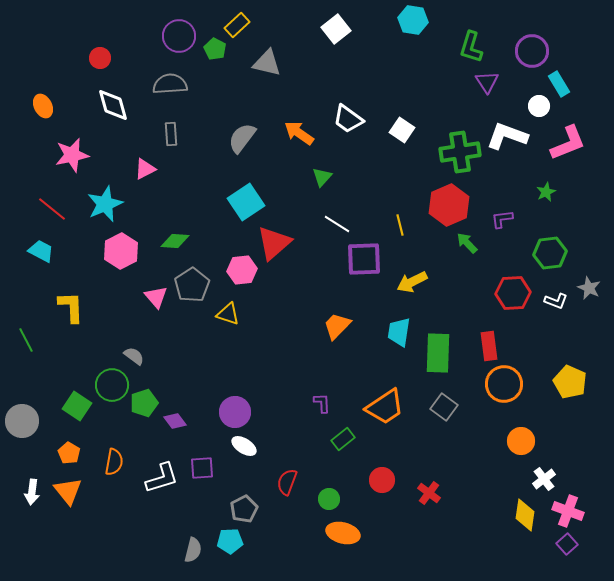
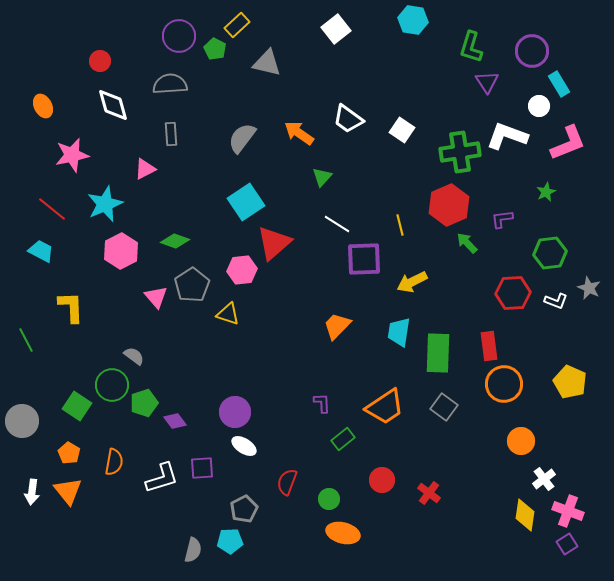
red circle at (100, 58): moved 3 px down
green diamond at (175, 241): rotated 16 degrees clockwise
purple square at (567, 544): rotated 10 degrees clockwise
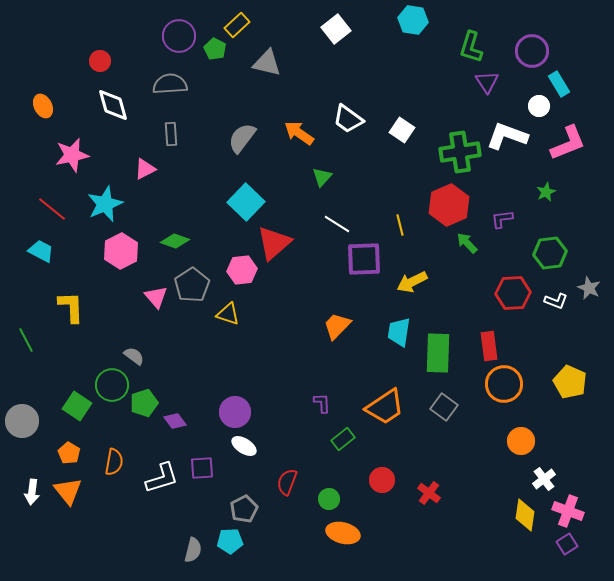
cyan square at (246, 202): rotated 12 degrees counterclockwise
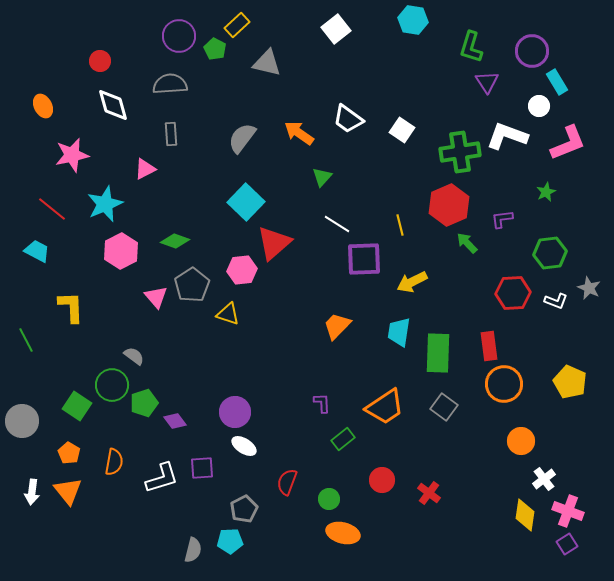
cyan rectangle at (559, 84): moved 2 px left, 2 px up
cyan trapezoid at (41, 251): moved 4 px left
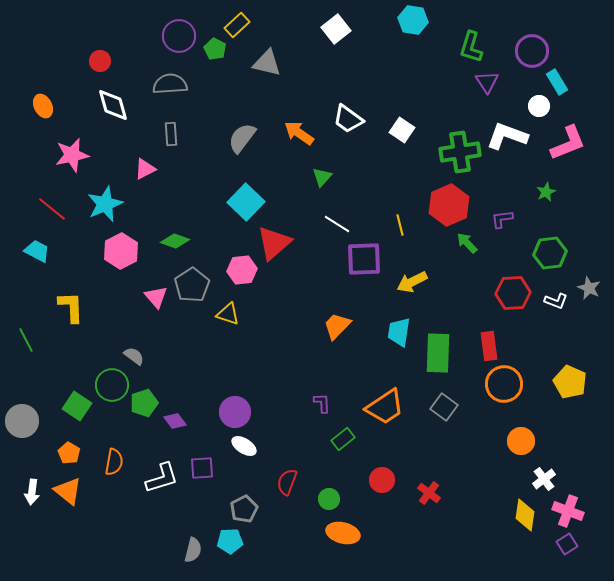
orange triangle at (68, 491): rotated 12 degrees counterclockwise
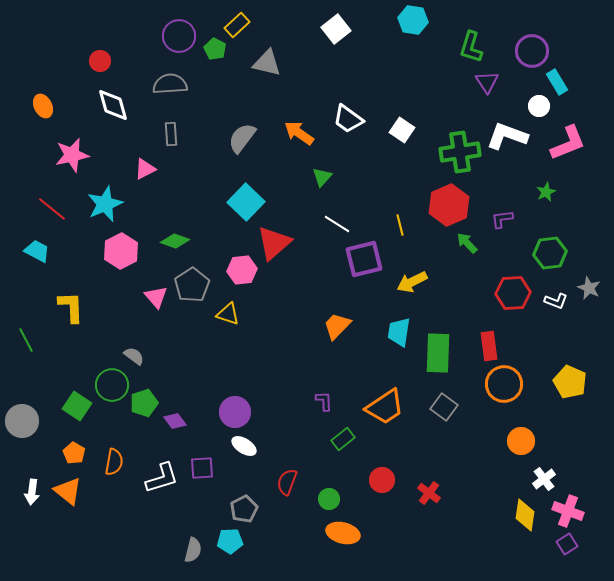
purple square at (364, 259): rotated 12 degrees counterclockwise
purple L-shape at (322, 403): moved 2 px right, 2 px up
orange pentagon at (69, 453): moved 5 px right
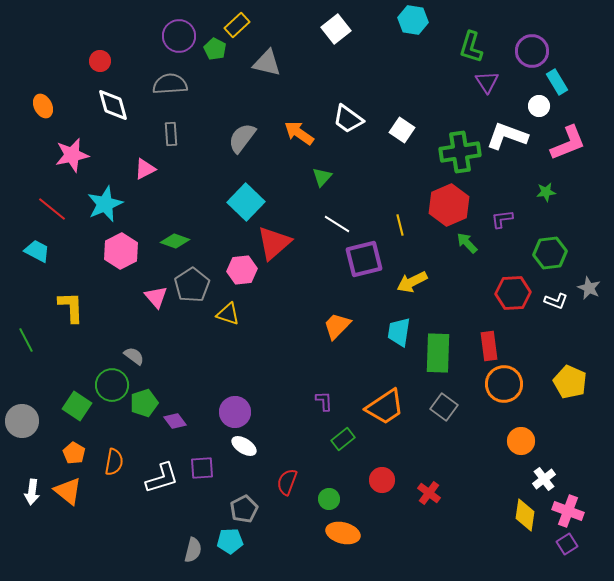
green star at (546, 192): rotated 18 degrees clockwise
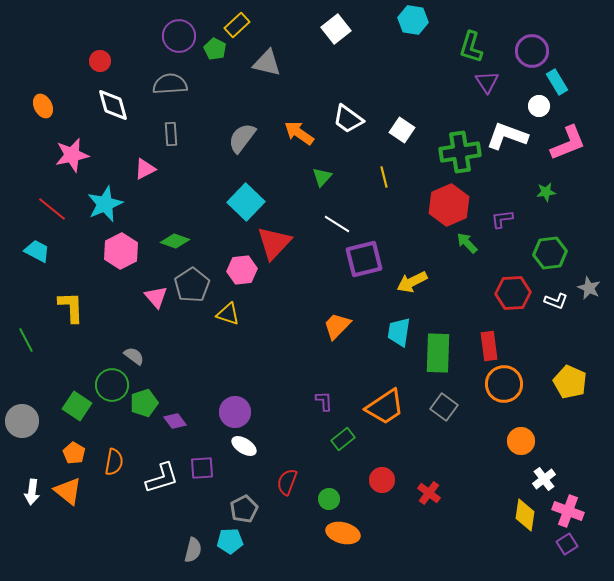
yellow line at (400, 225): moved 16 px left, 48 px up
red triangle at (274, 243): rotated 6 degrees counterclockwise
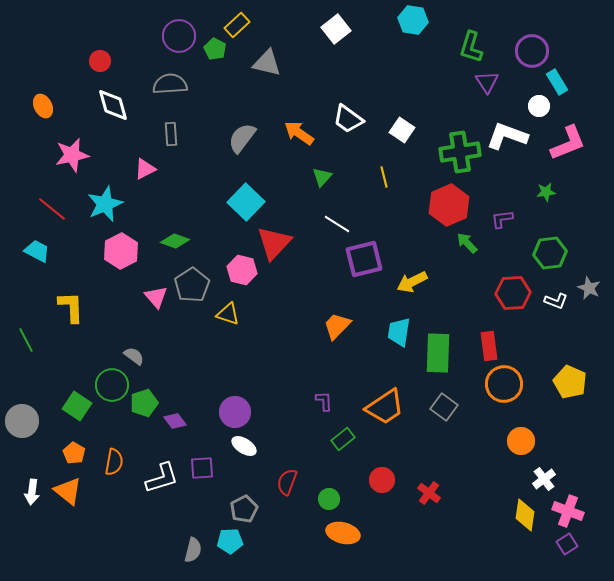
pink hexagon at (242, 270): rotated 20 degrees clockwise
